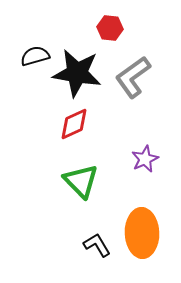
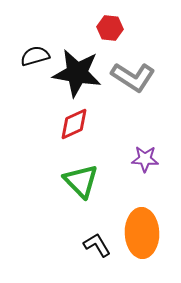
gray L-shape: rotated 111 degrees counterclockwise
purple star: rotated 28 degrees clockwise
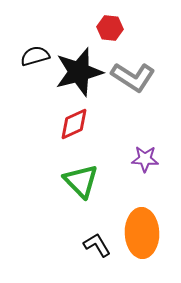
black star: moved 2 px right, 1 px up; rotated 24 degrees counterclockwise
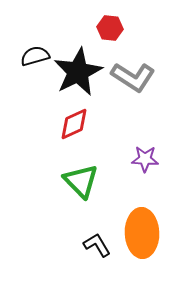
black star: moved 1 px left; rotated 12 degrees counterclockwise
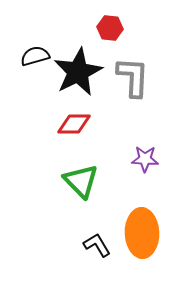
gray L-shape: rotated 120 degrees counterclockwise
red diamond: rotated 24 degrees clockwise
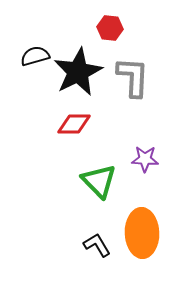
green triangle: moved 18 px right
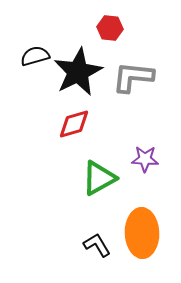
gray L-shape: rotated 87 degrees counterclockwise
red diamond: rotated 16 degrees counterclockwise
green triangle: moved 3 px up; rotated 45 degrees clockwise
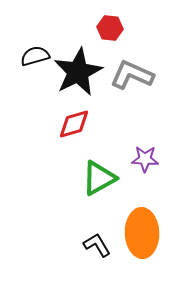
gray L-shape: moved 1 px left, 2 px up; rotated 18 degrees clockwise
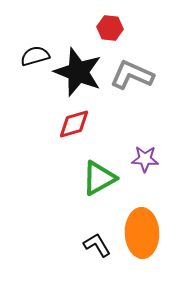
black star: rotated 24 degrees counterclockwise
